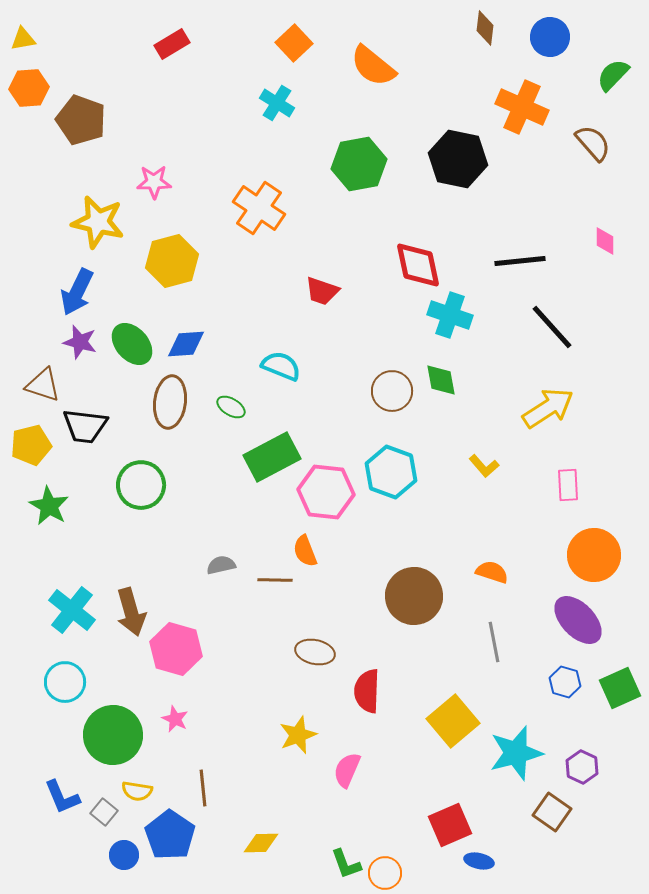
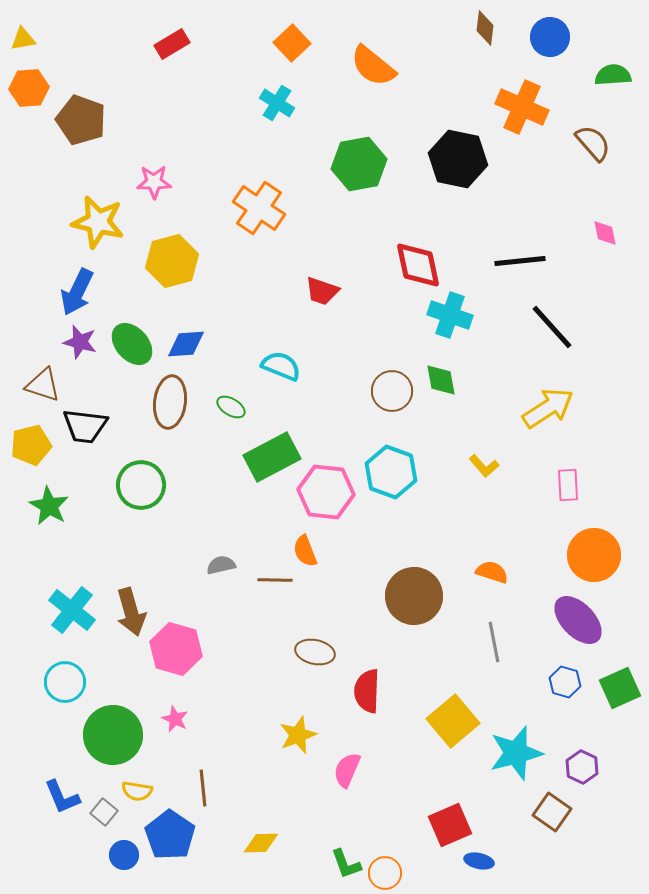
orange square at (294, 43): moved 2 px left
green semicircle at (613, 75): rotated 42 degrees clockwise
pink diamond at (605, 241): moved 8 px up; rotated 12 degrees counterclockwise
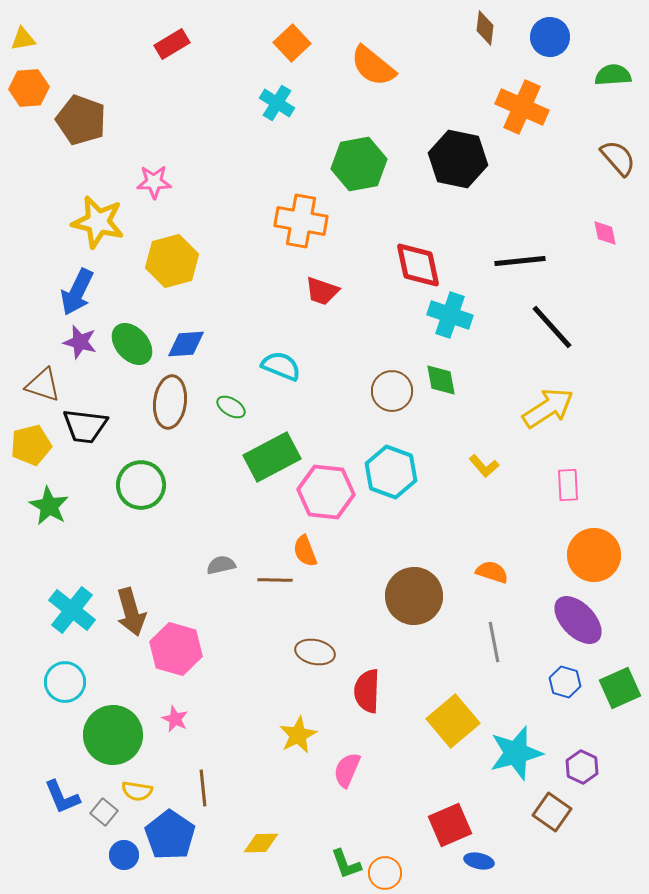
brown semicircle at (593, 143): moved 25 px right, 15 px down
orange cross at (259, 208): moved 42 px right, 13 px down; rotated 24 degrees counterclockwise
yellow star at (298, 735): rotated 6 degrees counterclockwise
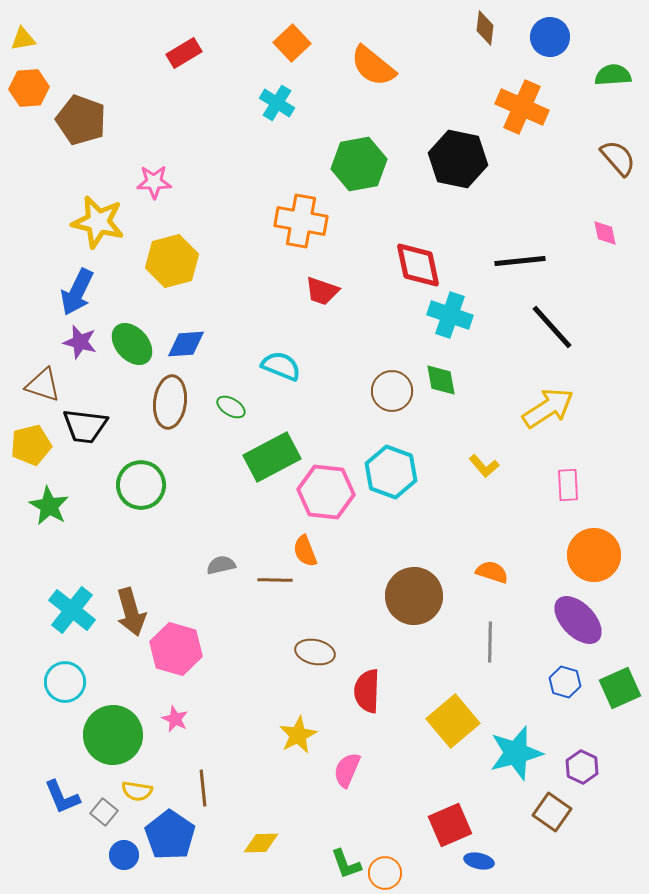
red rectangle at (172, 44): moved 12 px right, 9 px down
gray line at (494, 642): moved 4 px left; rotated 12 degrees clockwise
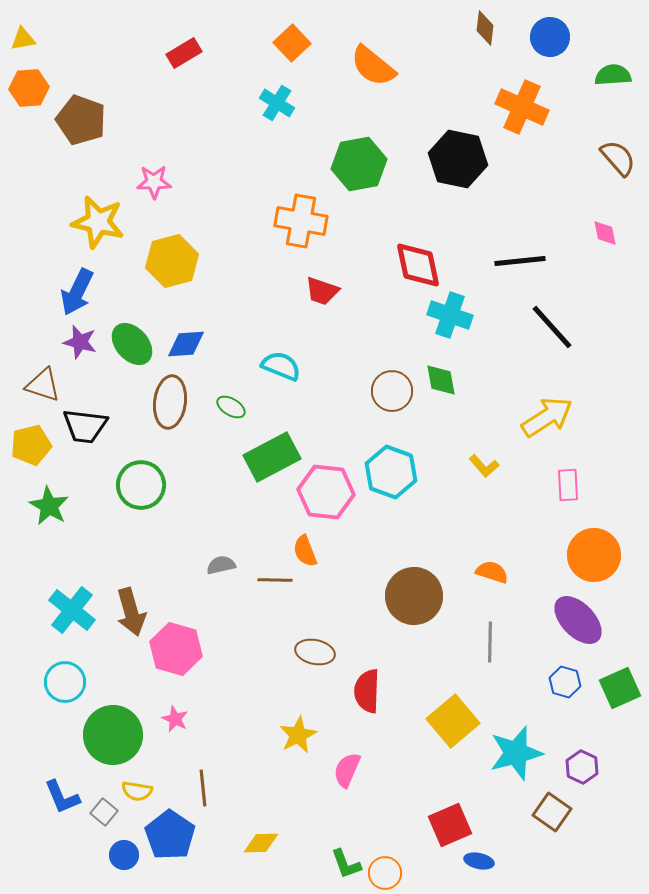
yellow arrow at (548, 408): moved 1 px left, 9 px down
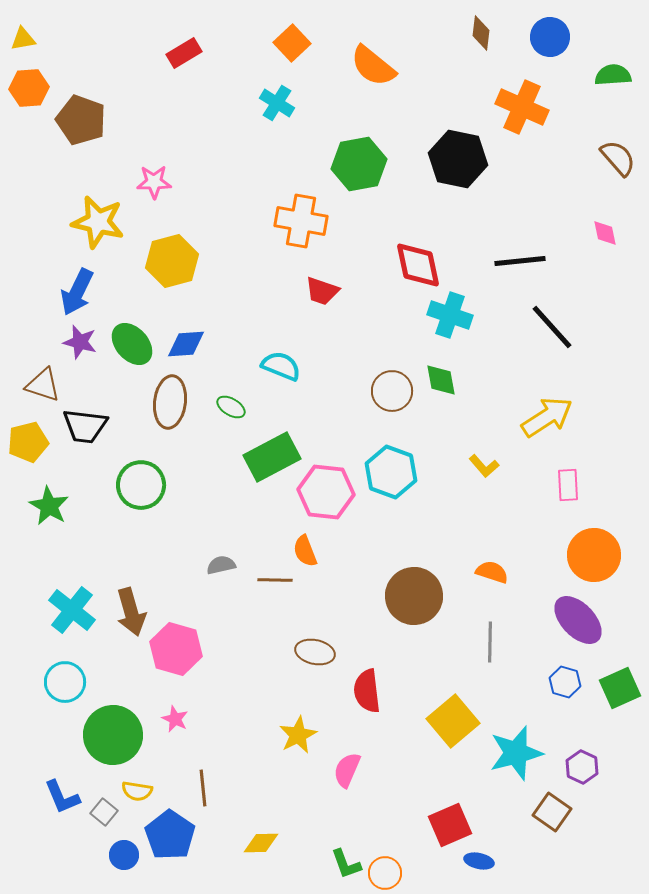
brown diamond at (485, 28): moved 4 px left, 5 px down
yellow pentagon at (31, 445): moved 3 px left, 3 px up
red semicircle at (367, 691): rotated 9 degrees counterclockwise
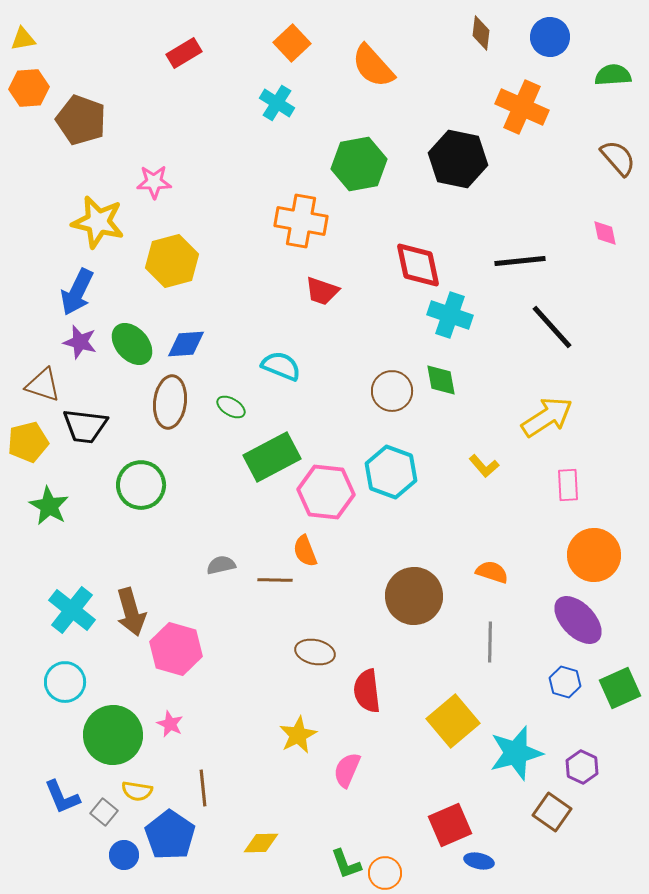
orange semicircle at (373, 66): rotated 9 degrees clockwise
pink star at (175, 719): moved 5 px left, 5 px down
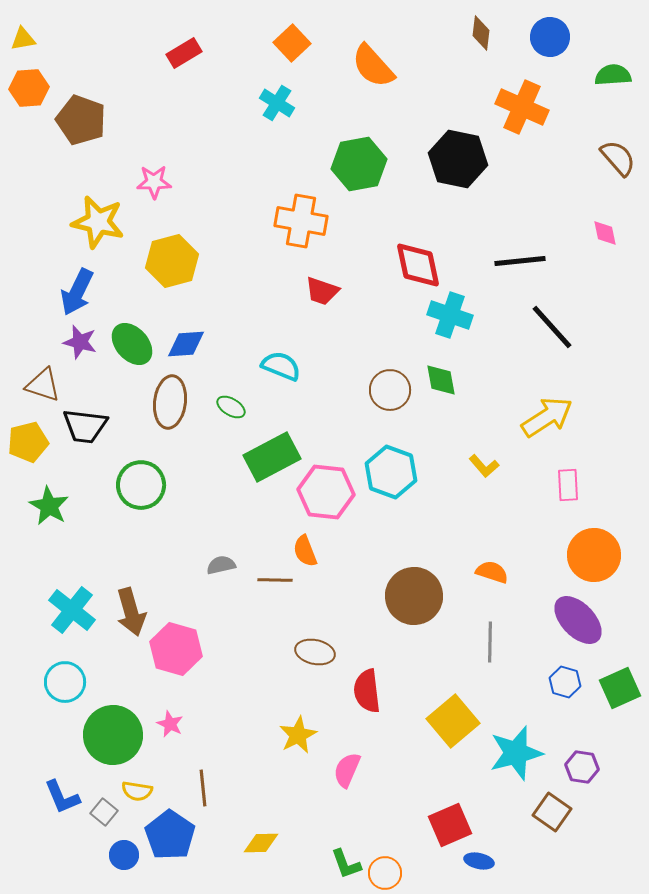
brown circle at (392, 391): moved 2 px left, 1 px up
purple hexagon at (582, 767): rotated 16 degrees counterclockwise
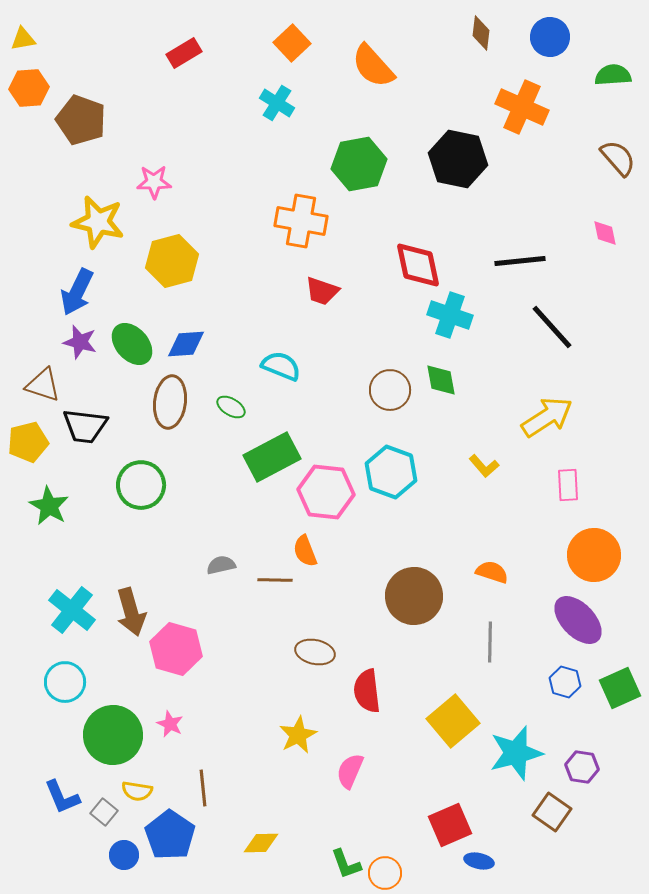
pink semicircle at (347, 770): moved 3 px right, 1 px down
